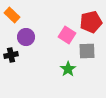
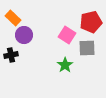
orange rectangle: moved 1 px right, 3 px down
purple circle: moved 2 px left, 2 px up
gray square: moved 3 px up
green star: moved 3 px left, 4 px up
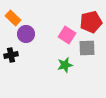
purple circle: moved 2 px right, 1 px up
green star: rotated 21 degrees clockwise
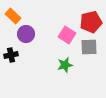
orange rectangle: moved 2 px up
gray square: moved 2 px right, 1 px up
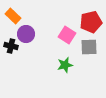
black cross: moved 9 px up; rotated 24 degrees clockwise
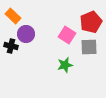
red pentagon: rotated 10 degrees counterclockwise
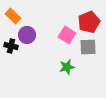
red pentagon: moved 2 px left
purple circle: moved 1 px right, 1 px down
gray square: moved 1 px left
green star: moved 2 px right, 2 px down
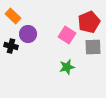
purple circle: moved 1 px right, 1 px up
gray square: moved 5 px right
